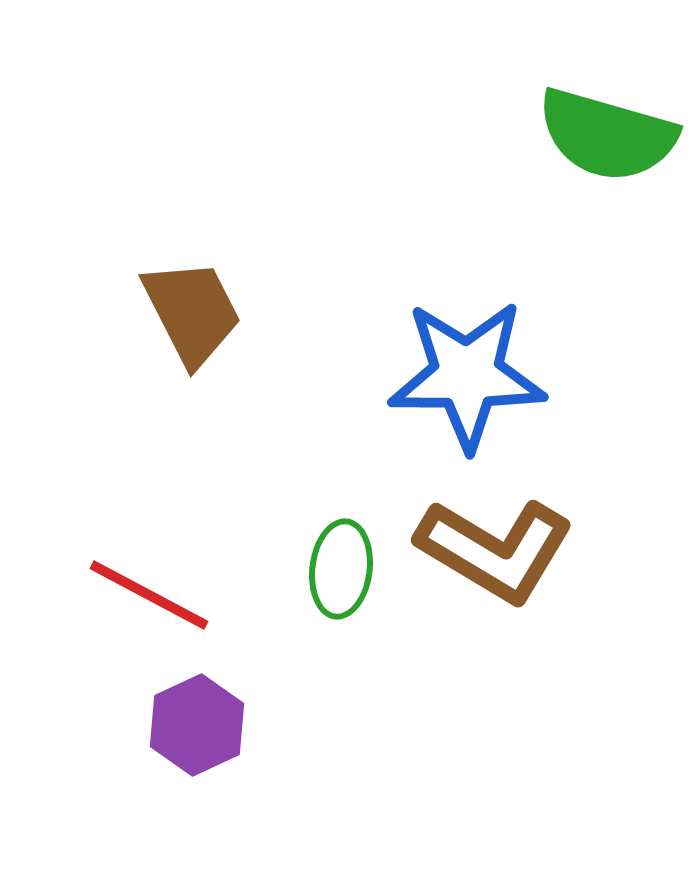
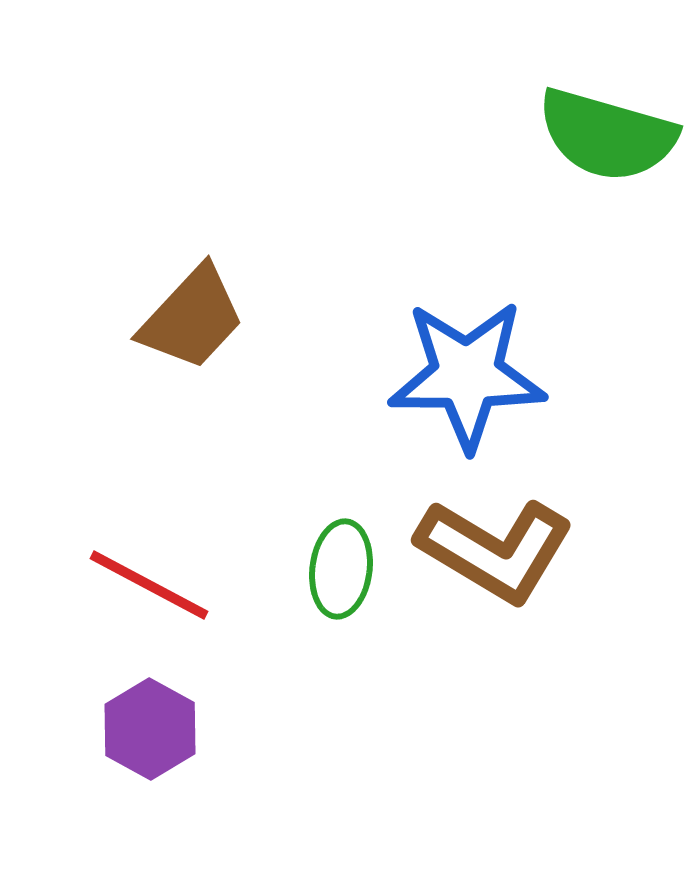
brown trapezoid: moved 6 px down; rotated 70 degrees clockwise
red line: moved 10 px up
purple hexagon: moved 47 px left, 4 px down; rotated 6 degrees counterclockwise
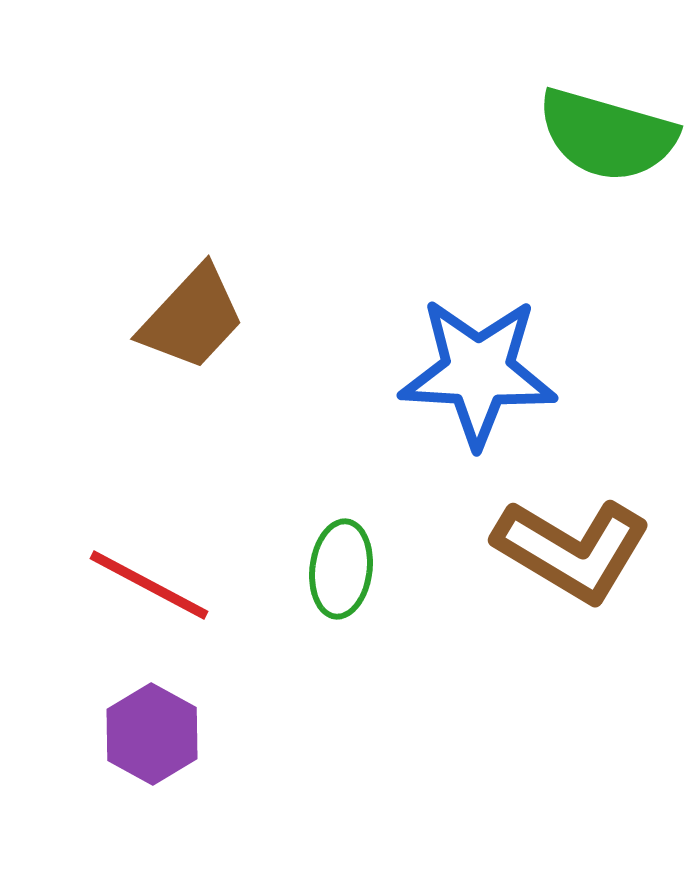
blue star: moved 11 px right, 3 px up; rotated 3 degrees clockwise
brown L-shape: moved 77 px right
purple hexagon: moved 2 px right, 5 px down
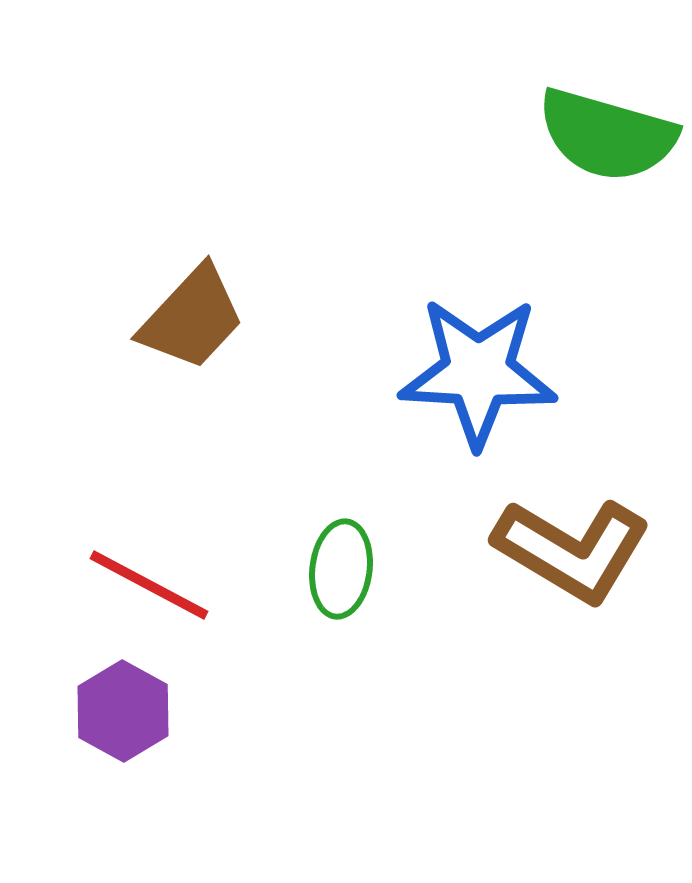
purple hexagon: moved 29 px left, 23 px up
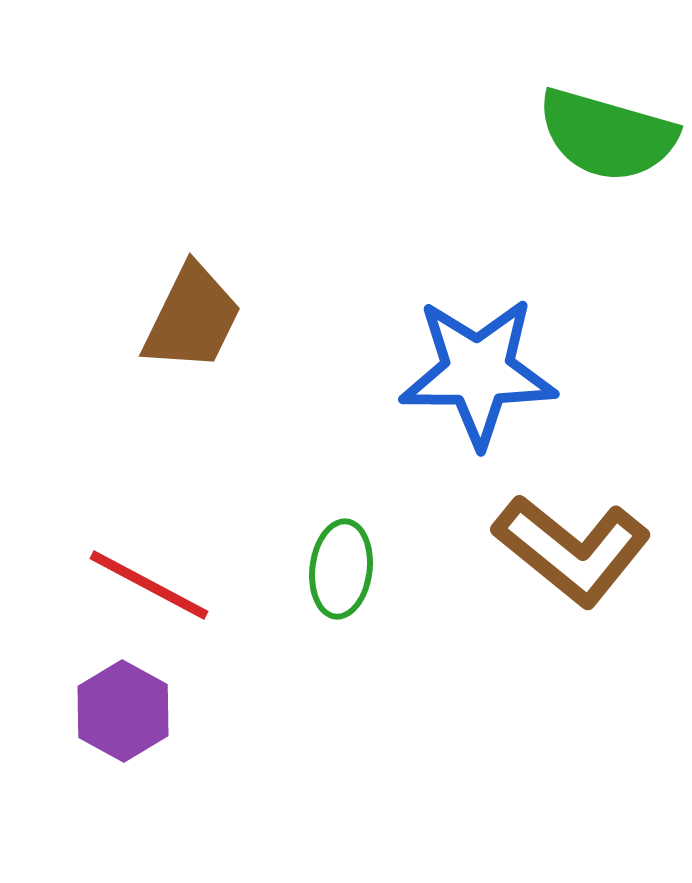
brown trapezoid: rotated 17 degrees counterclockwise
blue star: rotated 3 degrees counterclockwise
brown L-shape: rotated 8 degrees clockwise
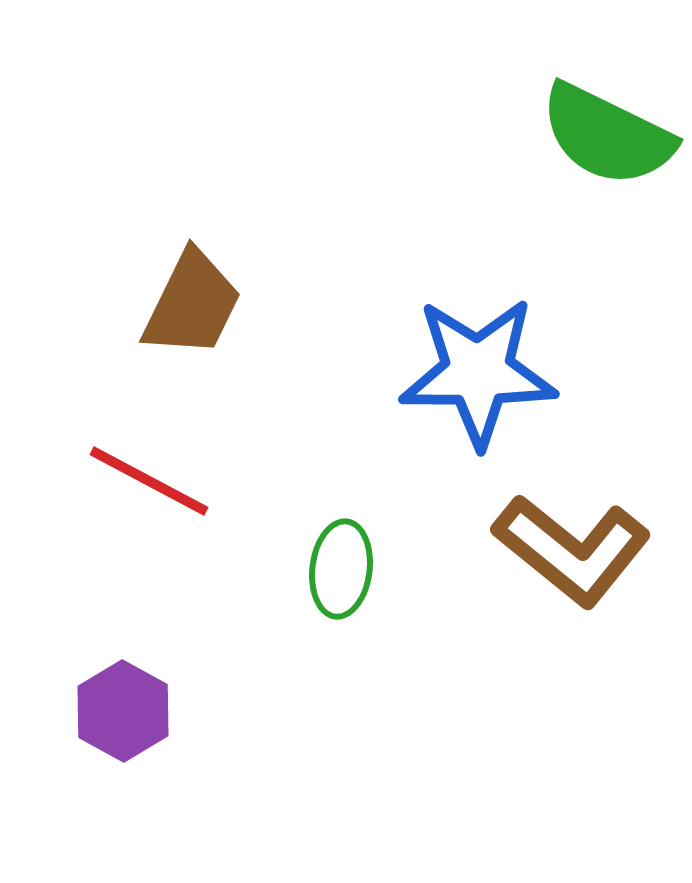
green semicircle: rotated 10 degrees clockwise
brown trapezoid: moved 14 px up
red line: moved 104 px up
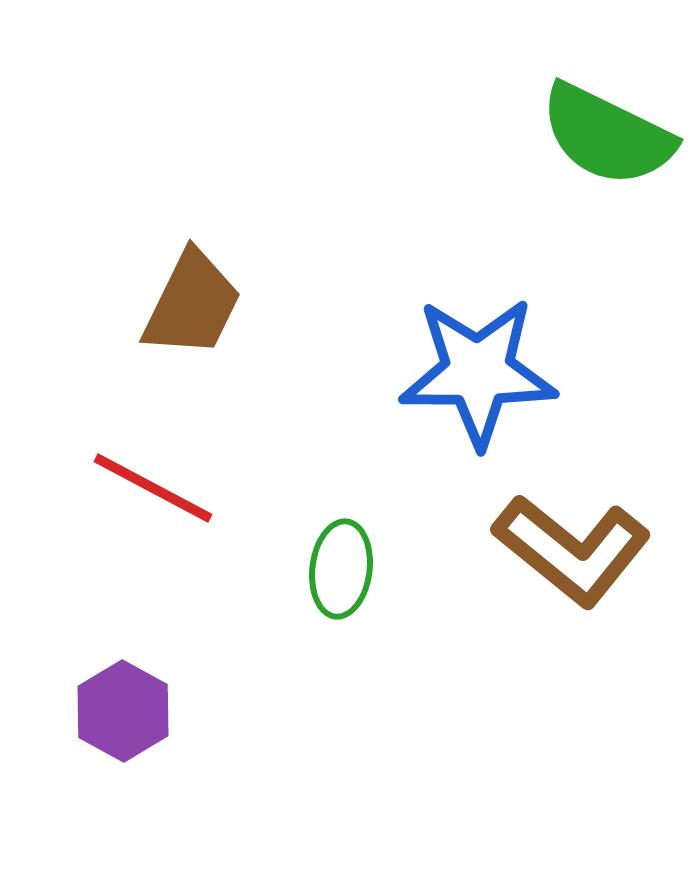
red line: moved 4 px right, 7 px down
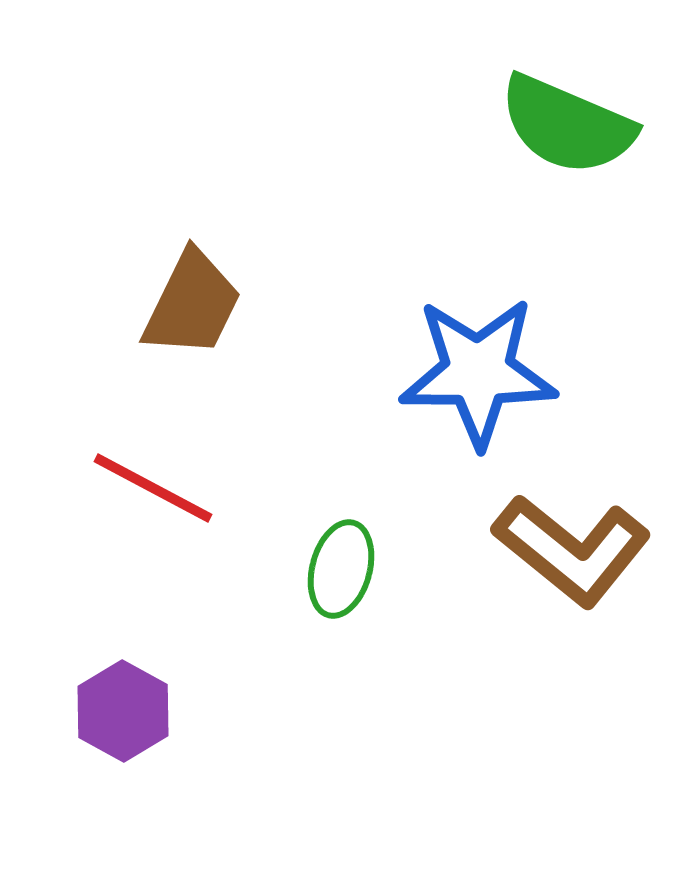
green semicircle: moved 40 px left, 10 px up; rotated 3 degrees counterclockwise
green ellipse: rotated 8 degrees clockwise
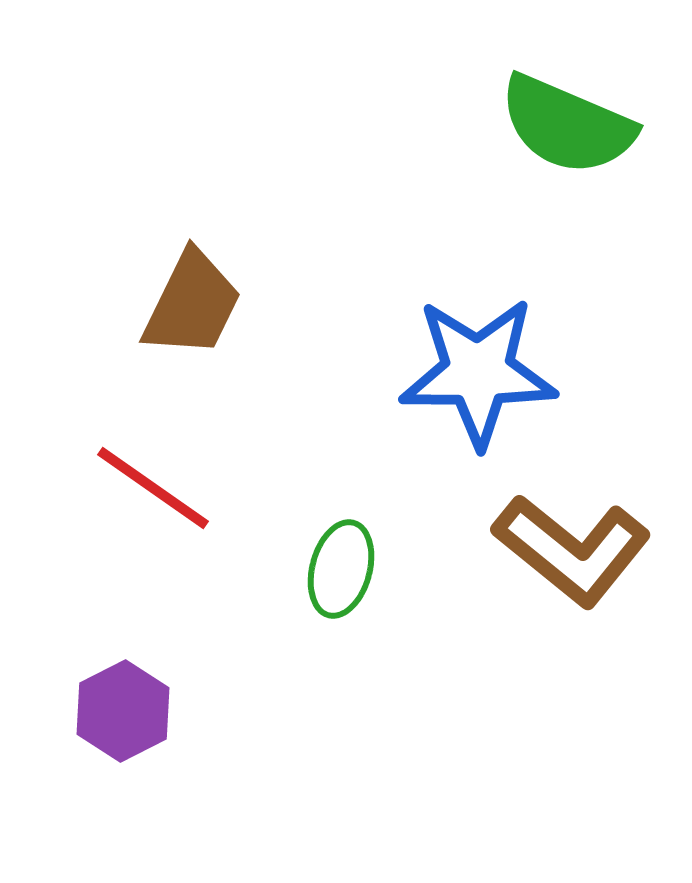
red line: rotated 7 degrees clockwise
purple hexagon: rotated 4 degrees clockwise
